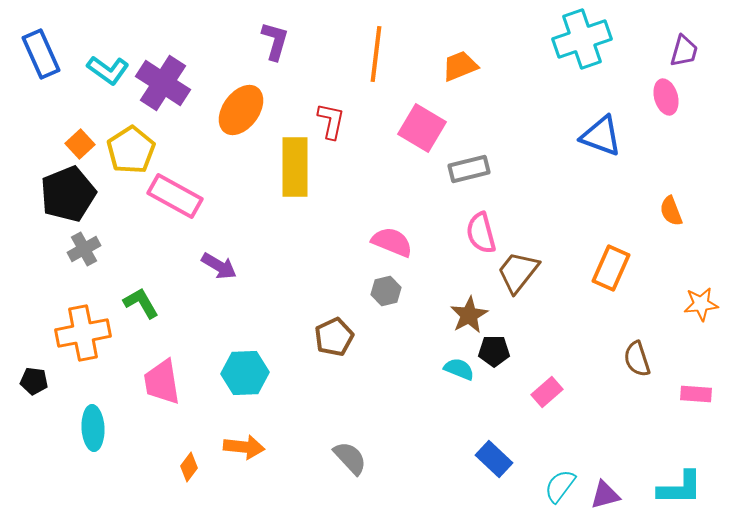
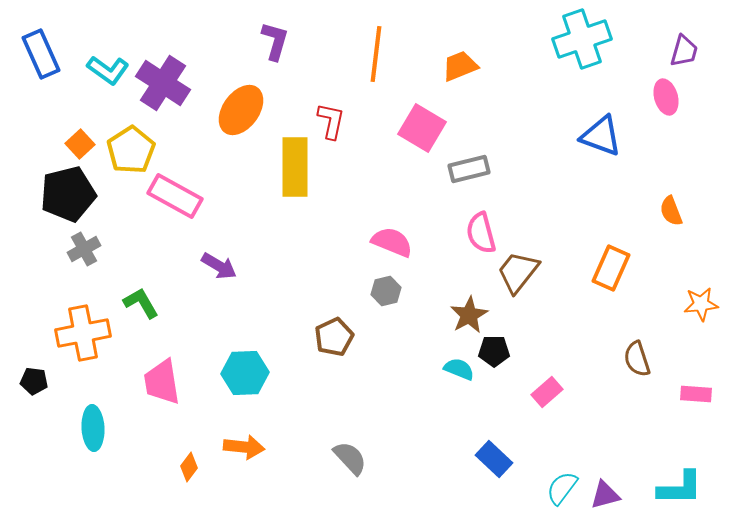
black pentagon at (68, 194): rotated 8 degrees clockwise
cyan semicircle at (560, 486): moved 2 px right, 2 px down
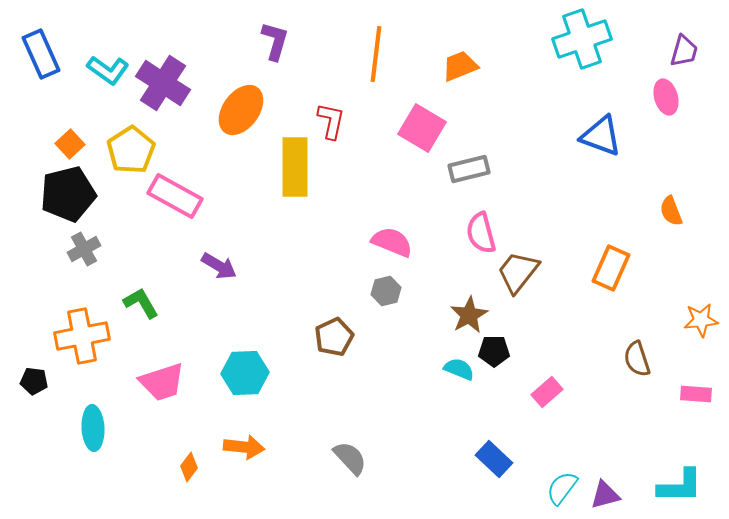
orange square at (80, 144): moved 10 px left
orange star at (701, 304): moved 16 px down
orange cross at (83, 333): moved 1 px left, 3 px down
pink trapezoid at (162, 382): rotated 99 degrees counterclockwise
cyan L-shape at (680, 488): moved 2 px up
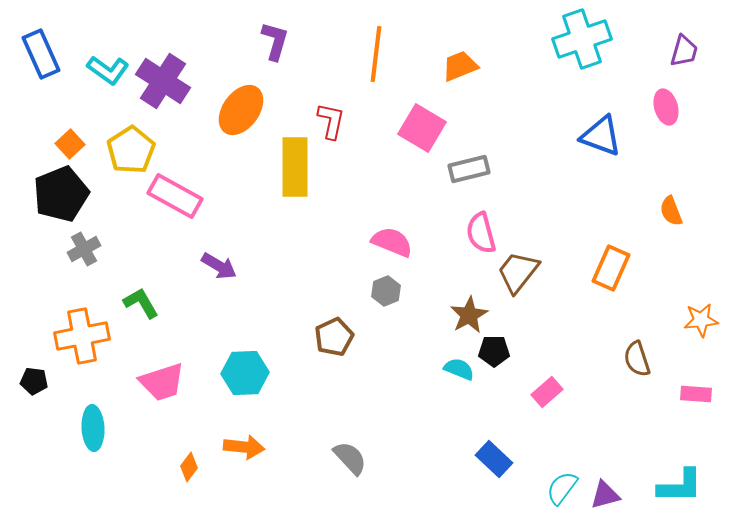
purple cross at (163, 83): moved 2 px up
pink ellipse at (666, 97): moved 10 px down
black pentagon at (68, 194): moved 7 px left; rotated 8 degrees counterclockwise
gray hexagon at (386, 291): rotated 8 degrees counterclockwise
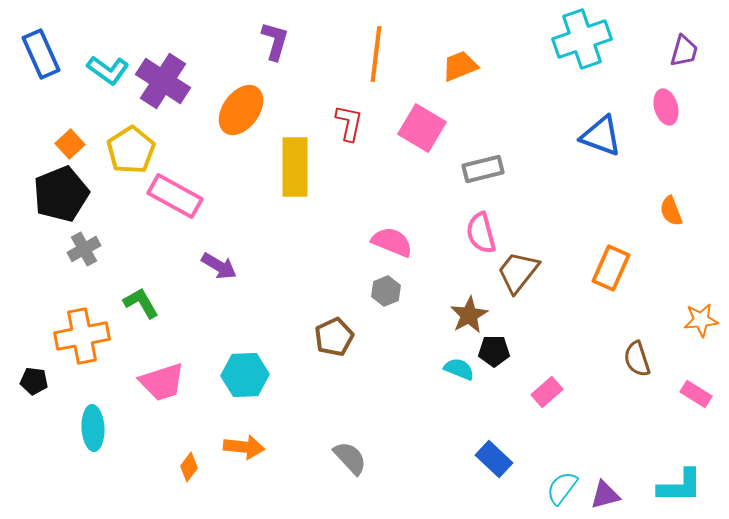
red L-shape at (331, 121): moved 18 px right, 2 px down
gray rectangle at (469, 169): moved 14 px right
cyan hexagon at (245, 373): moved 2 px down
pink rectangle at (696, 394): rotated 28 degrees clockwise
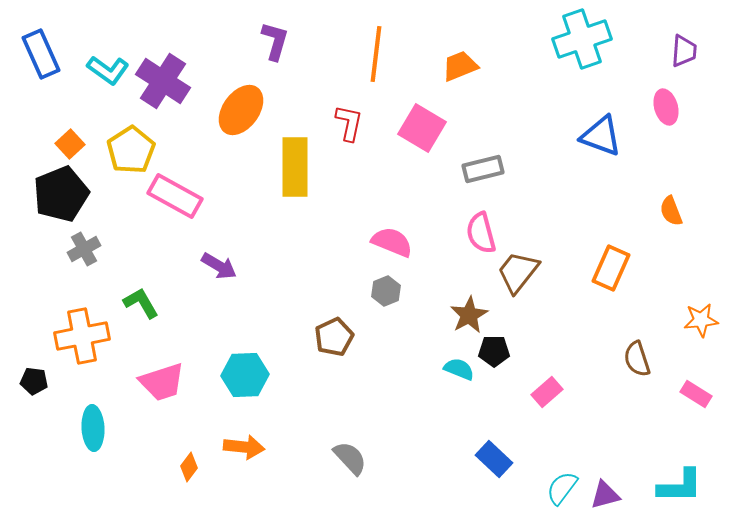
purple trapezoid at (684, 51): rotated 12 degrees counterclockwise
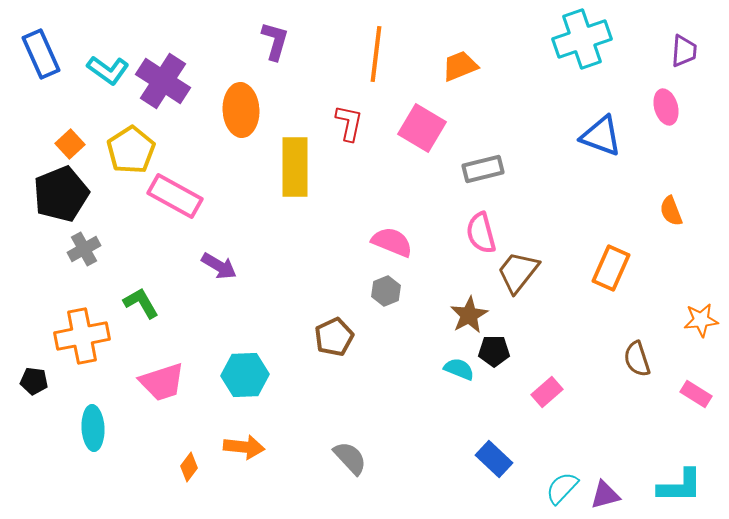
orange ellipse at (241, 110): rotated 39 degrees counterclockwise
cyan semicircle at (562, 488): rotated 6 degrees clockwise
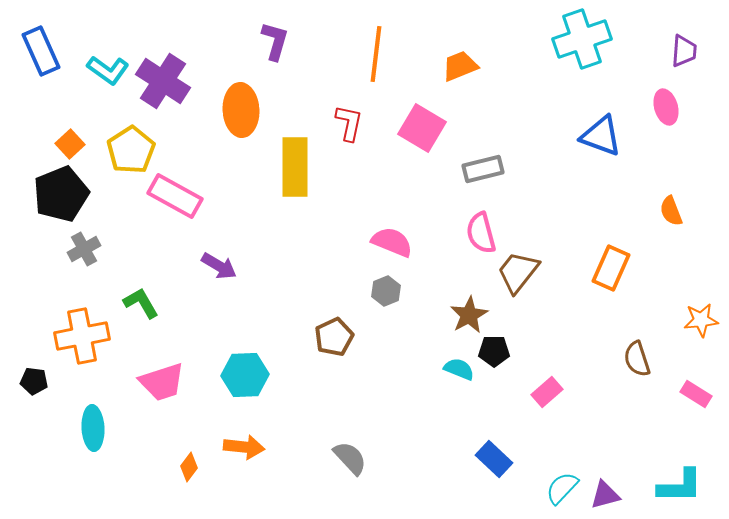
blue rectangle at (41, 54): moved 3 px up
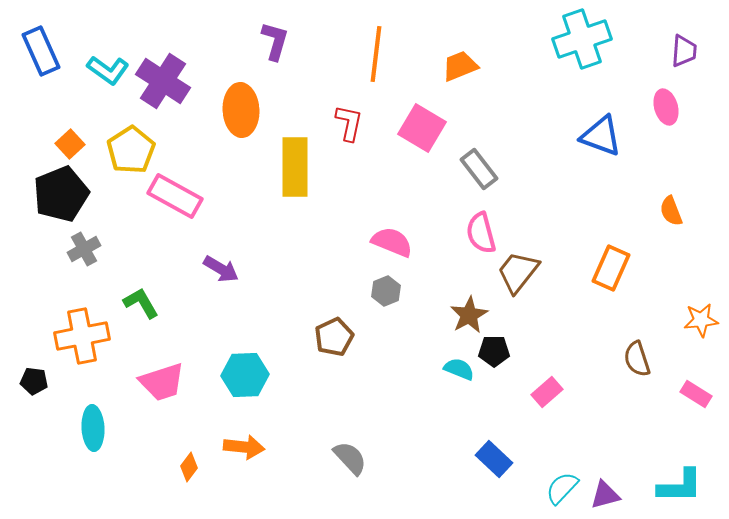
gray rectangle at (483, 169): moved 4 px left; rotated 66 degrees clockwise
purple arrow at (219, 266): moved 2 px right, 3 px down
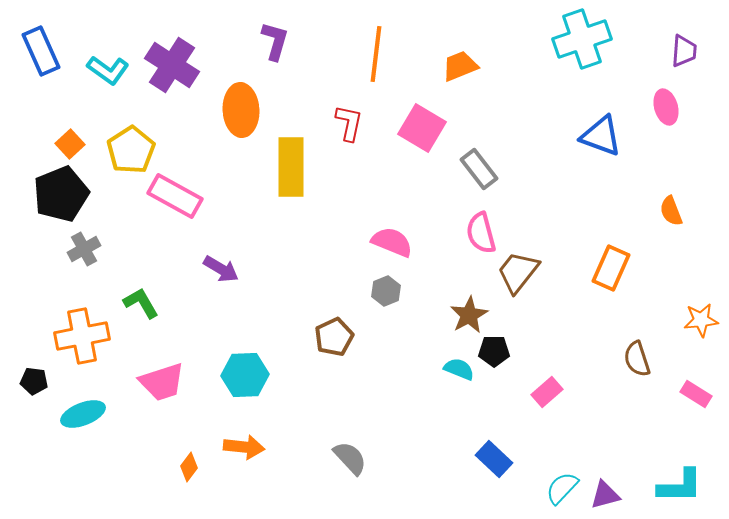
purple cross at (163, 81): moved 9 px right, 16 px up
yellow rectangle at (295, 167): moved 4 px left
cyan ellipse at (93, 428): moved 10 px left, 14 px up; rotated 72 degrees clockwise
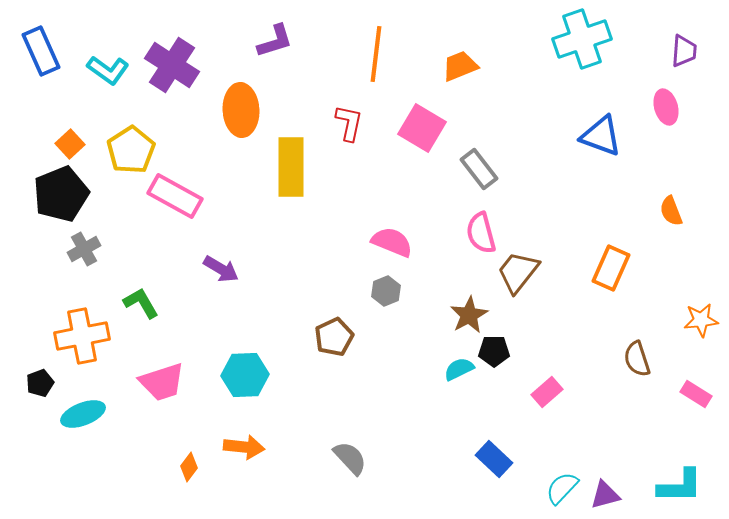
purple L-shape at (275, 41): rotated 57 degrees clockwise
cyan semicircle at (459, 369): rotated 48 degrees counterclockwise
black pentagon at (34, 381): moved 6 px right, 2 px down; rotated 28 degrees counterclockwise
